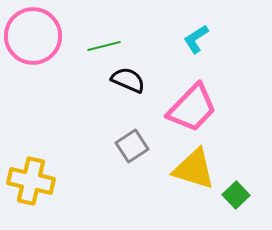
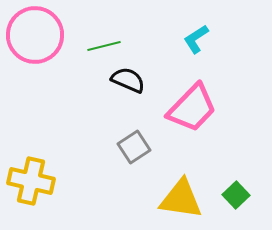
pink circle: moved 2 px right, 1 px up
gray square: moved 2 px right, 1 px down
yellow triangle: moved 13 px left, 30 px down; rotated 9 degrees counterclockwise
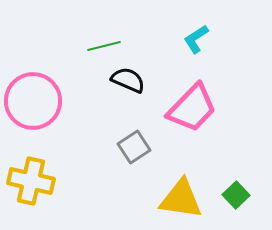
pink circle: moved 2 px left, 66 px down
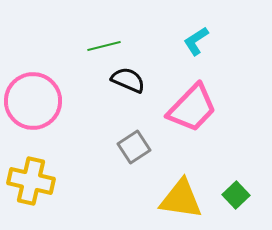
cyan L-shape: moved 2 px down
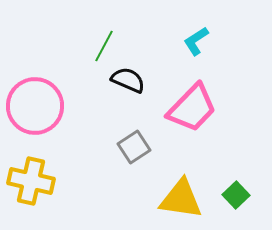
green line: rotated 48 degrees counterclockwise
pink circle: moved 2 px right, 5 px down
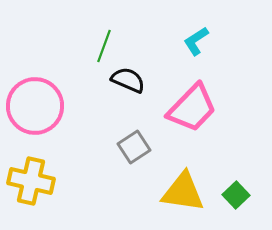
green line: rotated 8 degrees counterclockwise
yellow triangle: moved 2 px right, 7 px up
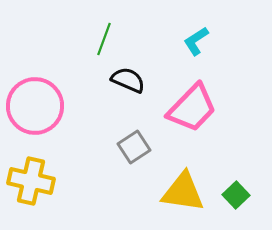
green line: moved 7 px up
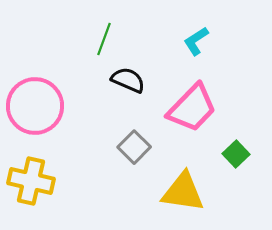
gray square: rotated 12 degrees counterclockwise
green square: moved 41 px up
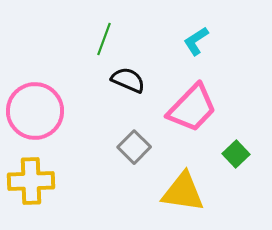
pink circle: moved 5 px down
yellow cross: rotated 15 degrees counterclockwise
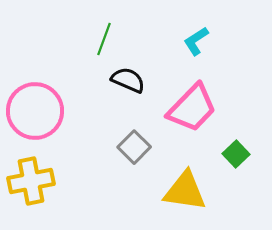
yellow cross: rotated 9 degrees counterclockwise
yellow triangle: moved 2 px right, 1 px up
